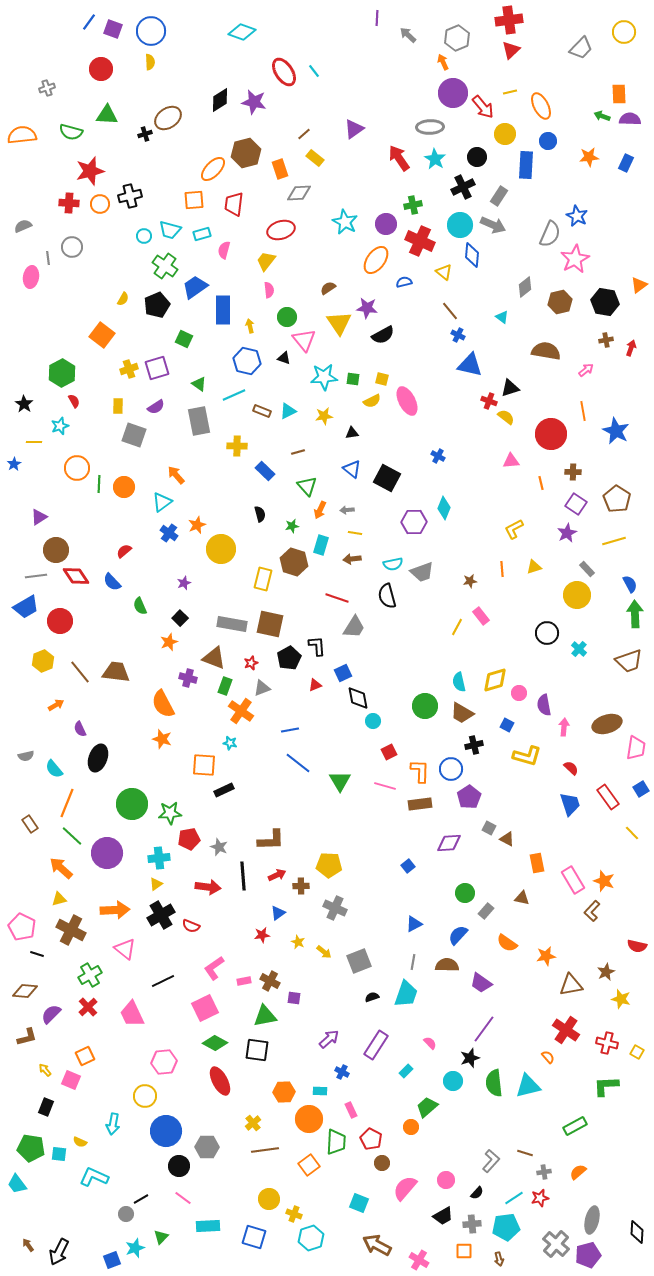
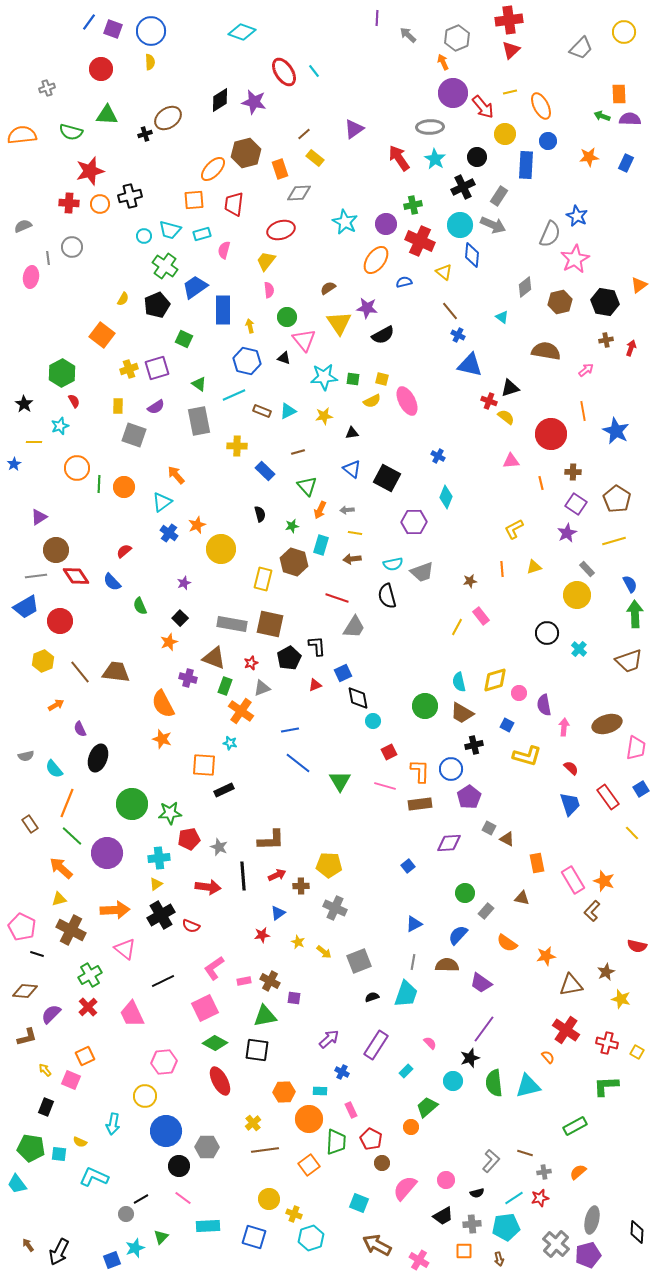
cyan diamond at (444, 508): moved 2 px right, 11 px up
black semicircle at (477, 1193): rotated 32 degrees clockwise
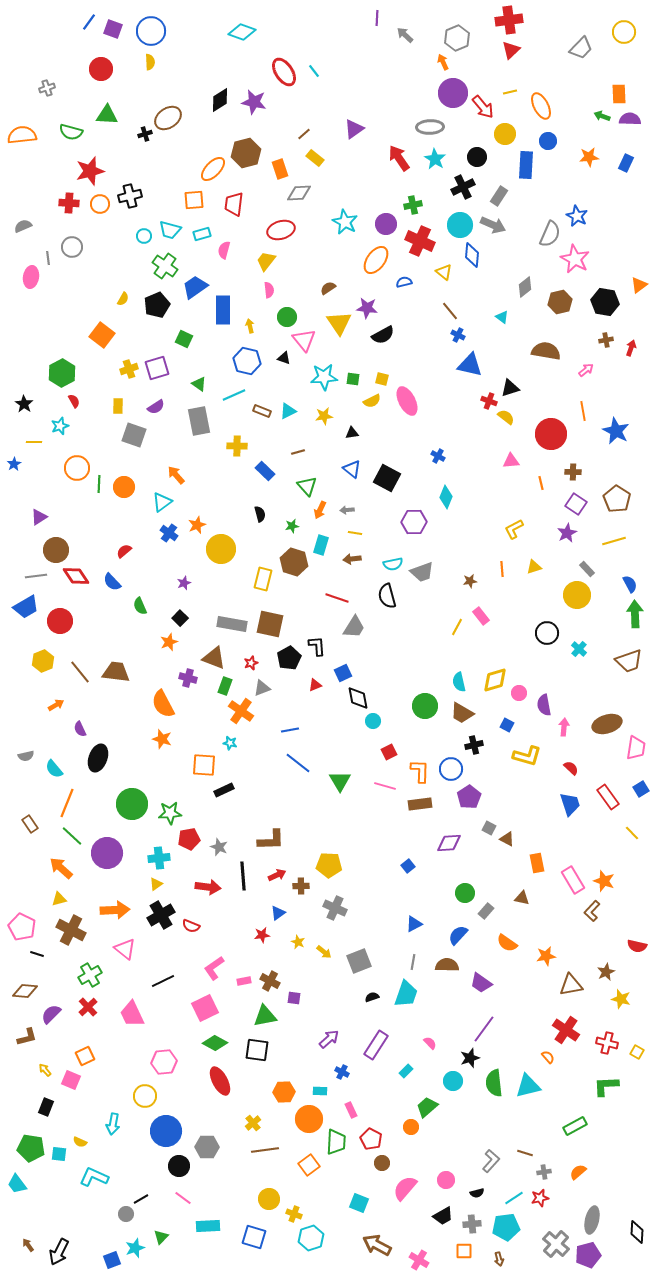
gray arrow at (408, 35): moved 3 px left
pink star at (575, 259): rotated 16 degrees counterclockwise
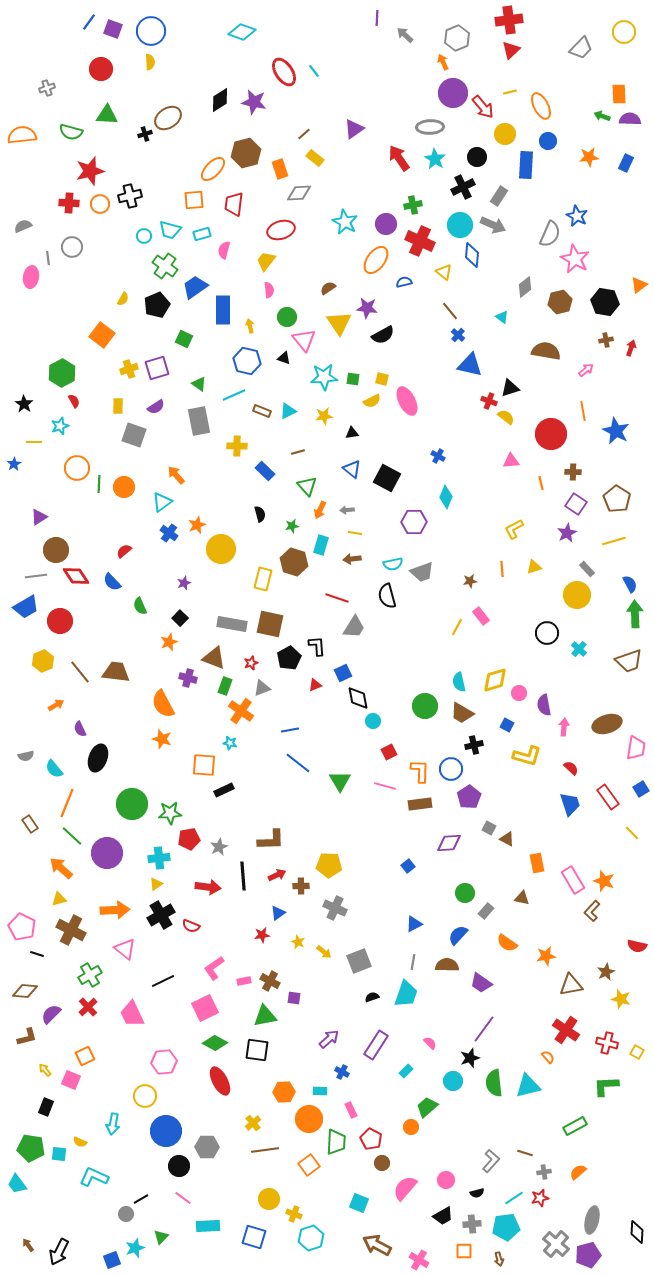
blue cross at (458, 335): rotated 16 degrees clockwise
gray star at (219, 847): rotated 24 degrees clockwise
